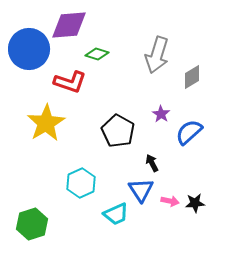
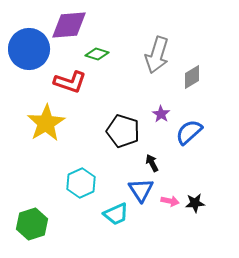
black pentagon: moved 5 px right; rotated 12 degrees counterclockwise
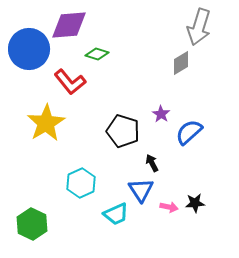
gray arrow: moved 42 px right, 28 px up
gray diamond: moved 11 px left, 14 px up
red L-shape: rotated 32 degrees clockwise
pink arrow: moved 1 px left, 6 px down
green hexagon: rotated 16 degrees counterclockwise
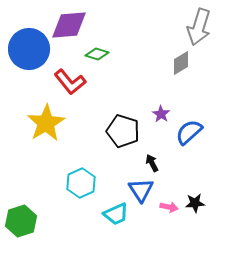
green hexagon: moved 11 px left, 3 px up; rotated 16 degrees clockwise
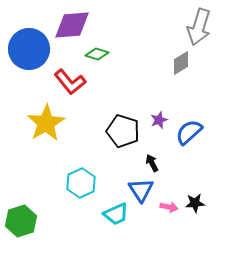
purple diamond: moved 3 px right
purple star: moved 2 px left, 6 px down; rotated 18 degrees clockwise
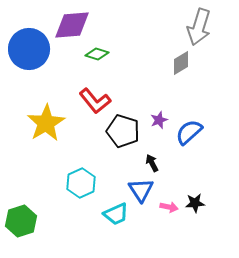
red L-shape: moved 25 px right, 19 px down
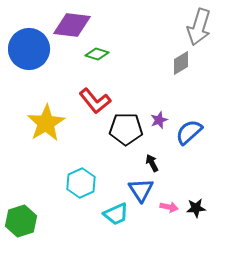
purple diamond: rotated 12 degrees clockwise
black pentagon: moved 3 px right, 2 px up; rotated 16 degrees counterclockwise
black star: moved 1 px right, 5 px down
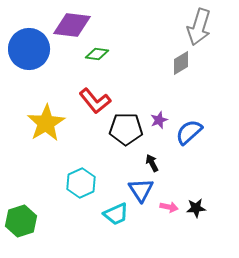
green diamond: rotated 10 degrees counterclockwise
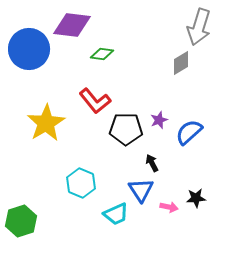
green diamond: moved 5 px right
cyan hexagon: rotated 12 degrees counterclockwise
black star: moved 10 px up
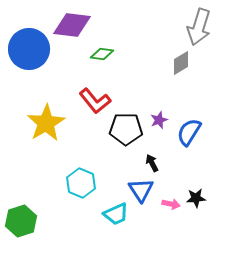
blue semicircle: rotated 16 degrees counterclockwise
pink arrow: moved 2 px right, 3 px up
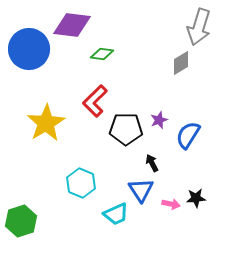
red L-shape: rotated 84 degrees clockwise
blue semicircle: moved 1 px left, 3 px down
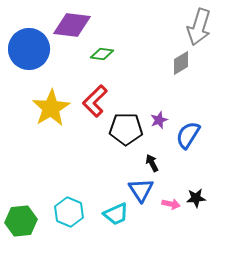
yellow star: moved 5 px right, 15 px up
cyan hexagon: moved 12 px left, 29 px down
green hexagon: rotated 12 degrees clockwise
